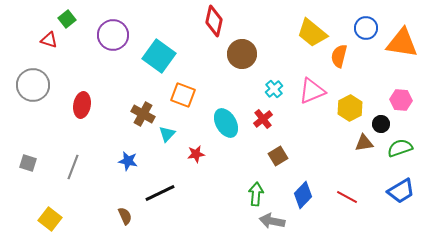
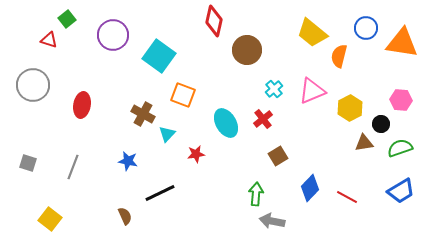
brown circle: moved 5 px right, 4 px up
blue diamond: moved 7 px right, 7 px up
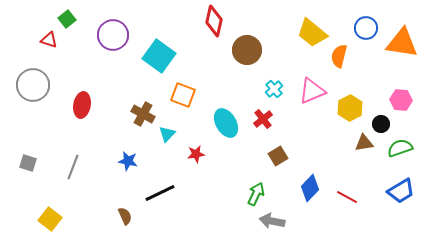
green arrow: rotated 20 degrees clockwise
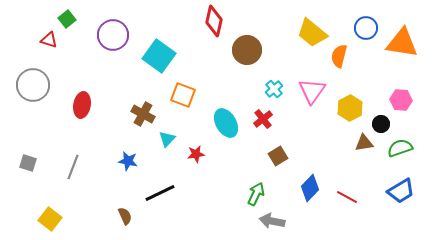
pink triangle: rotated 32 degrees counterclockwise
cyan triangle: moved 5 px down
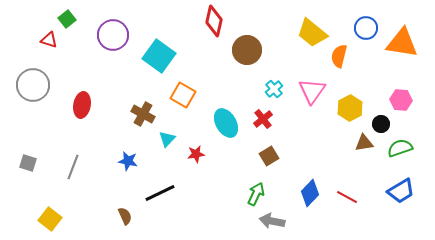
orange square: rotated 10 degrees clockwise
brown square: moved 9 px left
blue diamond: moved 5 px down
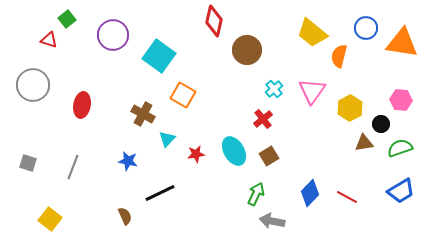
cyan ellipse: moved 8 px right, 28 px down
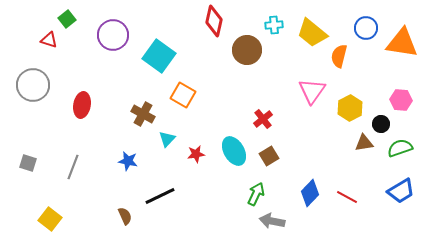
cyan cross: moved 64 px up; rotated 36 degrees clockwise
black line: moved 3 px down
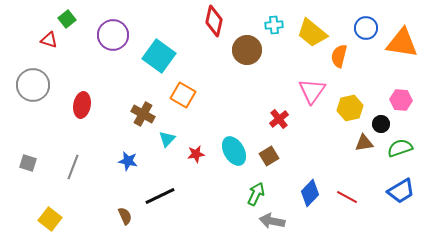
yellow hexagon: rotated 15 degrees clockwise
red cross: moved 16 px right
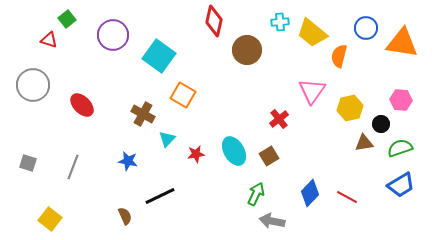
cyan cross: moved 6 px right, 3 px up
red ellipse: rotated 55 degrees counterclockwise
blue trapezoid: moved 6 px up
